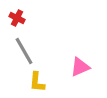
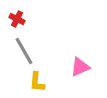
red cross: moved 1 px down
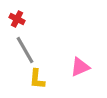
gray line: moved 1 px right, 1 px up
yellow L-shape: moved 3 px up
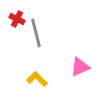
gray line: moved 11 px right, 17 px up; rotated 16 degrees clockwise
yellow L-shape: rotated 130 degrees clockwise
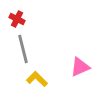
gray line: moved 13 px left, 16 px down
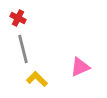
red cross: moved 1 px right, 1 px up
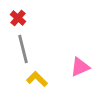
red cross: rotated 14 degrees clockwise
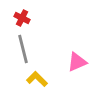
red cross: moved 4 px right; rotated 14 degrees counterclockwise
pink triangle: moved 3 px left, 5 px up
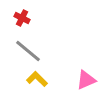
gray line: moved 5 px right, 2 px down; rotated 36 degrees counterclockwise
pink triangle: moved 9 px right, 18 px down
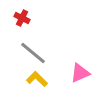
gray line: moved 5 px right, 2 px down
pink triangle: moved 6 px left, 7 px up
